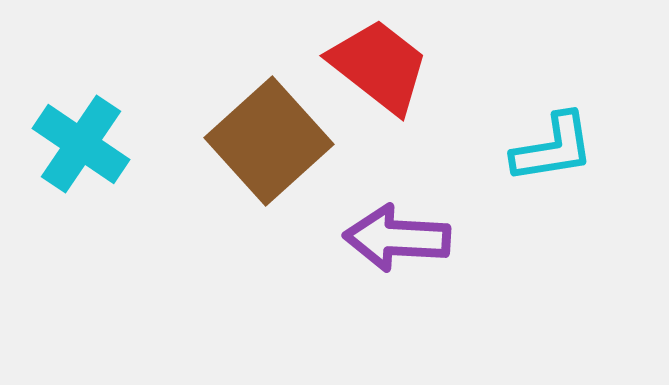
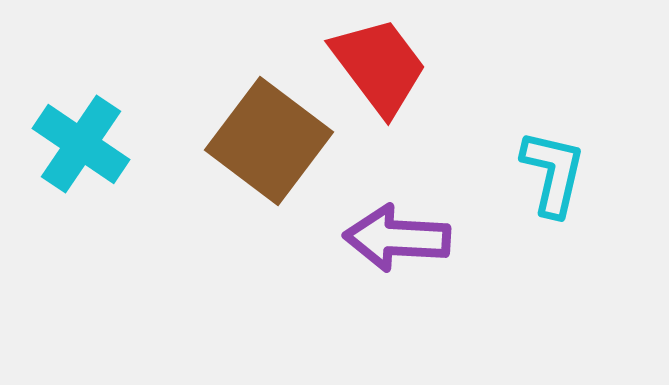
red trapezoid: rotated 15 degrees clockwise
brown square: rotated 11 degrees counterclockwise
cyan L-shape: moved 25 px down; rotated 68 degrees counterclockwise
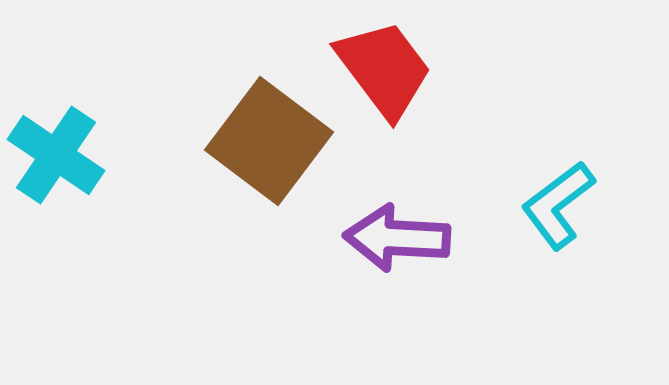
red trapezoid: moved 5 px right, 3 px down
cyan cross: moved 25 px left, 11 px down
cyan L-shape: moved 5 px right, 32 px down; rotated 140 degrees counterclockwise
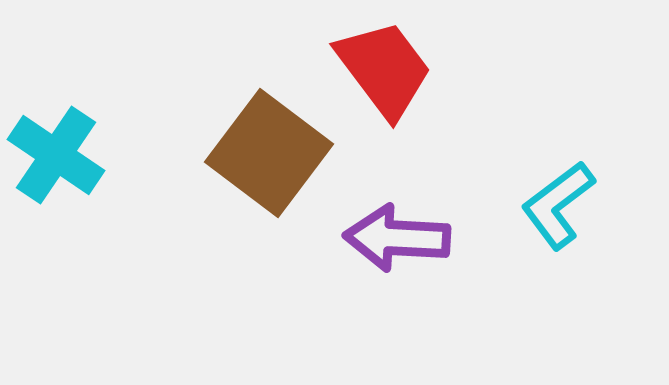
brown square: moved 12 px down
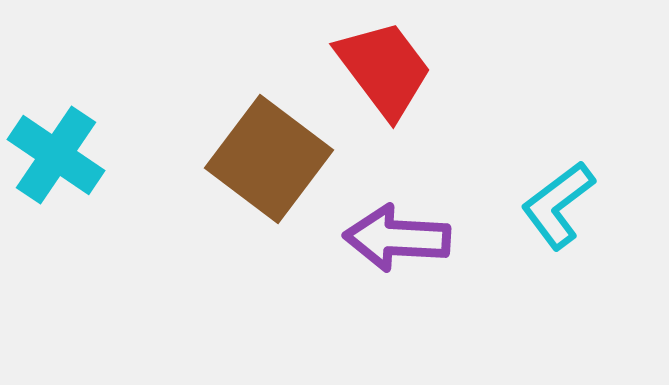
brown square: moved 6 px down
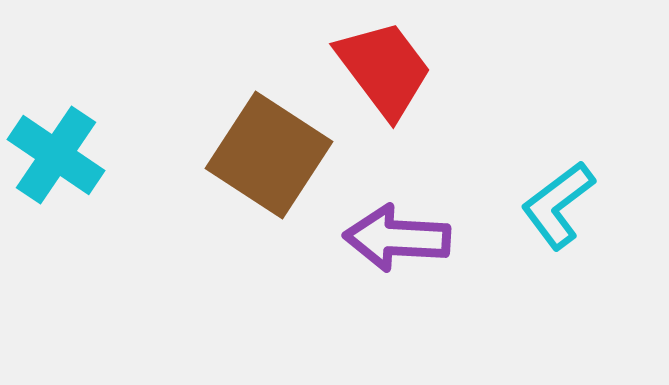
brown square: moved 4 px up; rotated 4 degrees counterclockwise
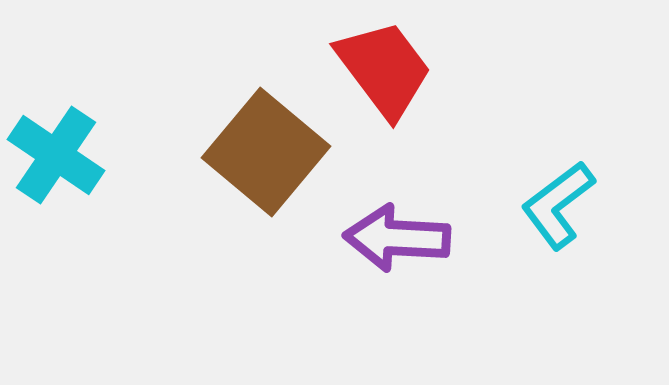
brown square: moved 3 px left, 3 px up; rotated 7 degrees clockwise
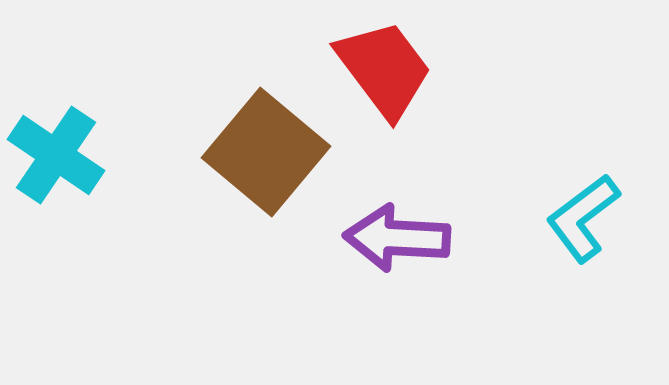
cyan L-shape: moved 25 px right, 13 px down
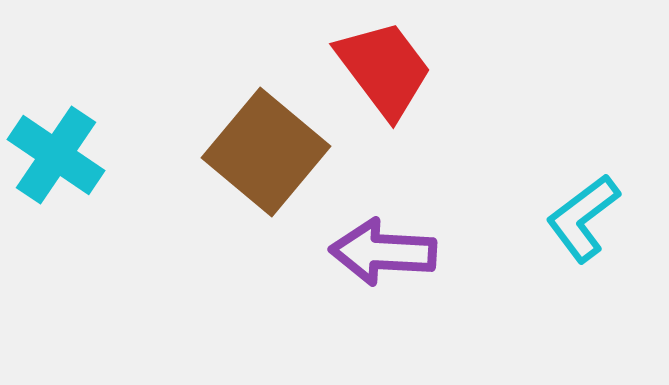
purple arrow: moved 14 px left, 14 px down
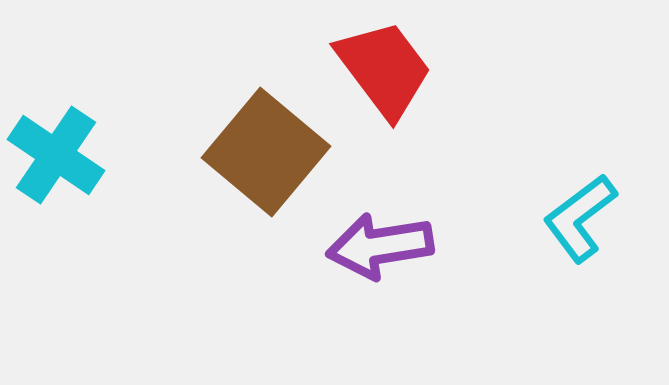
cyan L-shape: moved 3 px left
purple arrow: moved 3 px left, 6 px up; rotated 12 degrees counterclockwise
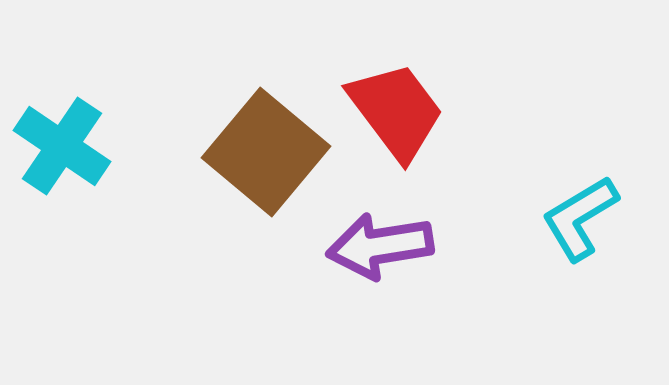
red trapezoid: moved 12 px right, 42 px down
cyan cross: moved 6 px right, 9 px up
cyan L-shape: rotated 6 degrees clockwise
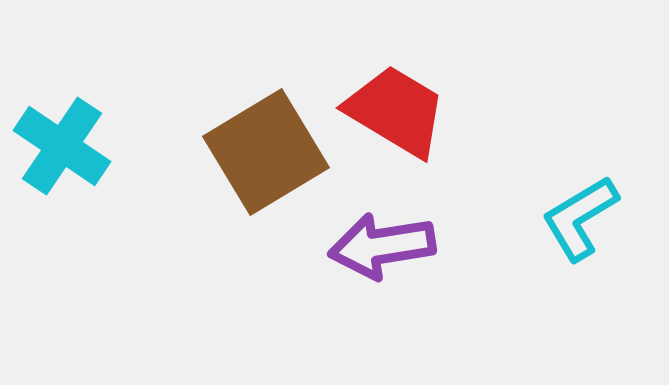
red trapezoid: rotated 22 degrees counterclockwise
brown square: rotated 19 degrees clockwise
purple arrow: moved 2 px right
